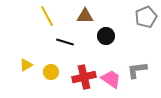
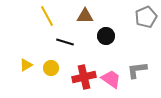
yellow circle: moved 4 px up
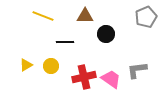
yellow line: moved 4 px left; rotated 40 degrees counterclockwise
black circle: moved 2 px up
black line: rotated 18 degrees counterclockwise
yellow circle: moved 2 px up
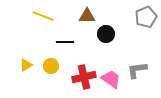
brown triangle: moved 2 px right
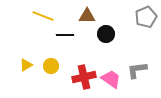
black line: moved 7 px up
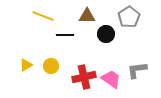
gray pentagon: moved 17 px left; rotated 10 degrees counterclockwise
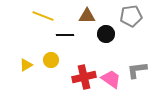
gray pentagon: moved 2 px right, 1 px up; rotated 25 degrees clockwise
yellow circle: moved 6 px up
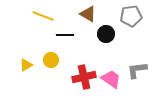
brown triangle: moved 1 px right, 2 px up; rotated 30 degrees clockwise
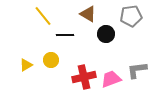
yellow line: rotated 30 degrees clockwise
pink trapezoid: rotated 55 degrees counterclockwise
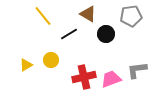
black line: moved 4 px right, 1 px up; rotated 30 degrees counterclockwise
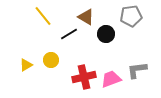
brown triangle: moved 2 px left, 3 px down
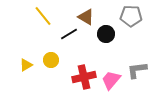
gray pentagon: rotated 10 degrees clockwise
pink trapezoid: moved 1 px down; rotated 30 degrees counterclockwise
